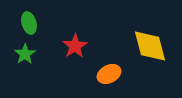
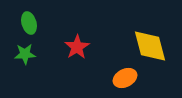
red star: moved 2 px right, 1 px down
green star: rotated 30 degrees clockwise
orange ellipse: moved 16 px right, 4 px down
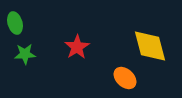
green ellipse: moved 14 px left
orange ellipse: rotated 70 degrees clockwise
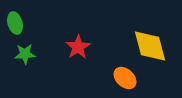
red star: moved 1 px right
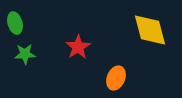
yellow diamond: moved 16 px up
orange ellipse: moved 9 px left; rotated 70 degrees clockwise
